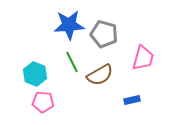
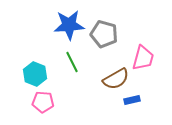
brown semicircle: moved 16 px right, 4 px down
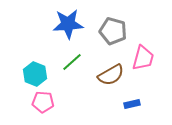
blue star: moved 1 px left, 1 px up
gray pentagon: moved 9 px right, 3 px up
green line: rotated 75 degrees clockwise
brown semicircle: moved 5 px left, 4 px up
blue rectangle: moved 4 px down
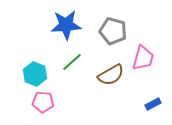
blue star: moved 2 px left, 1 px down
blue rectangle: moved 21 px right; rotated 14 degrees counterclockwise
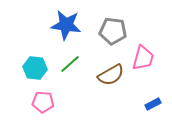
blue star: rotated 12 degrees clockwise
gray pentagon: rotated 8 degrees counterclockwise
green line: moved 2 px left, 2 px down
cyan hexagon: moved 6 px up; rotated 15 degrees counterclockwise
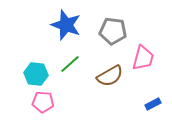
blue star: rotated 12 degrees clockwise
cyan hexagon: moved 1 px right, 6 px down
brown semicircle: moved 1 px left, 1 px down
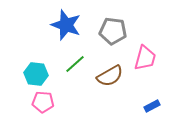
pink trapezoid: moved 2 px right
green line: moved 5 px right
blue rectangle: moved 1 px left, 2 px down
